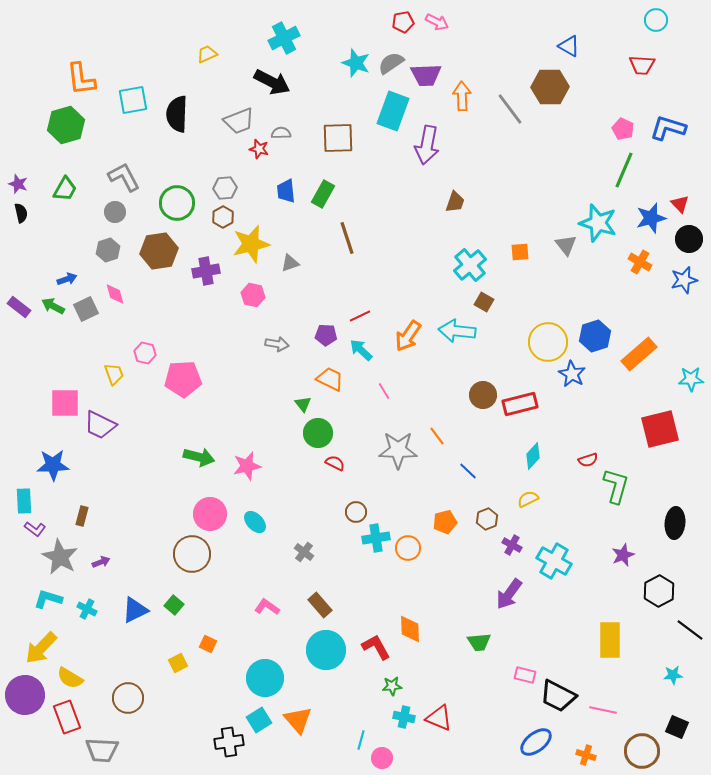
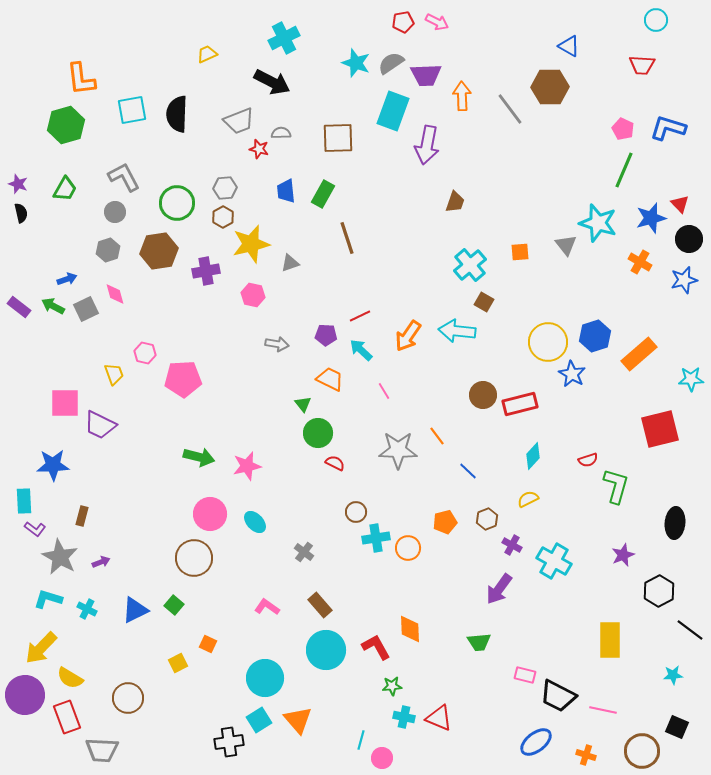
cyan square at (133, 100): moved 1 px left, 10 px down
brown circle at (192, 554): moved 2 px right, 4 px down
purple arrow at (509, 594): moved 10 px left, 5 px up
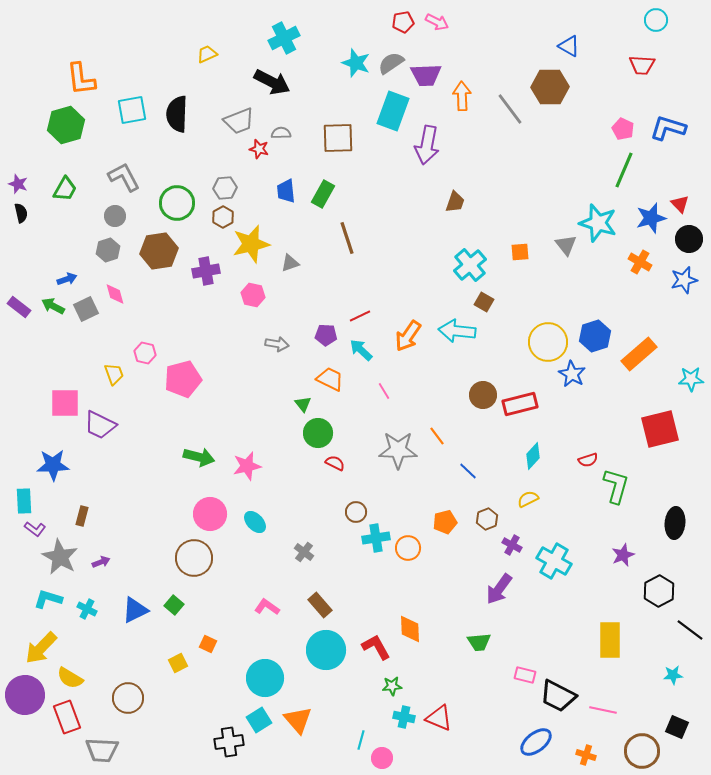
gray circle at (115, 212): moved 4 px down
pink pentagon at (183, 379): rotated 12 degrees counterclockwise
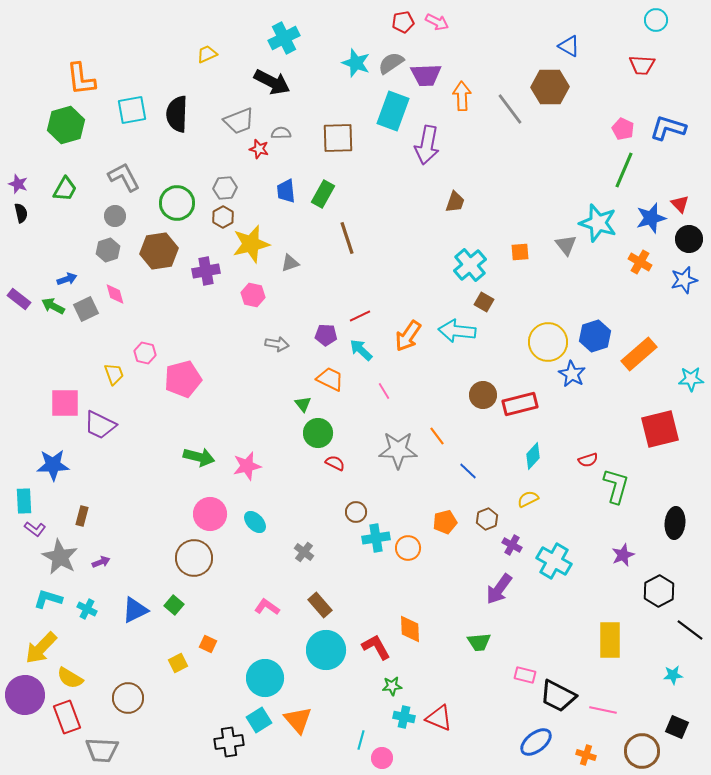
purple rectangle at (19, 307): moved 8 px up
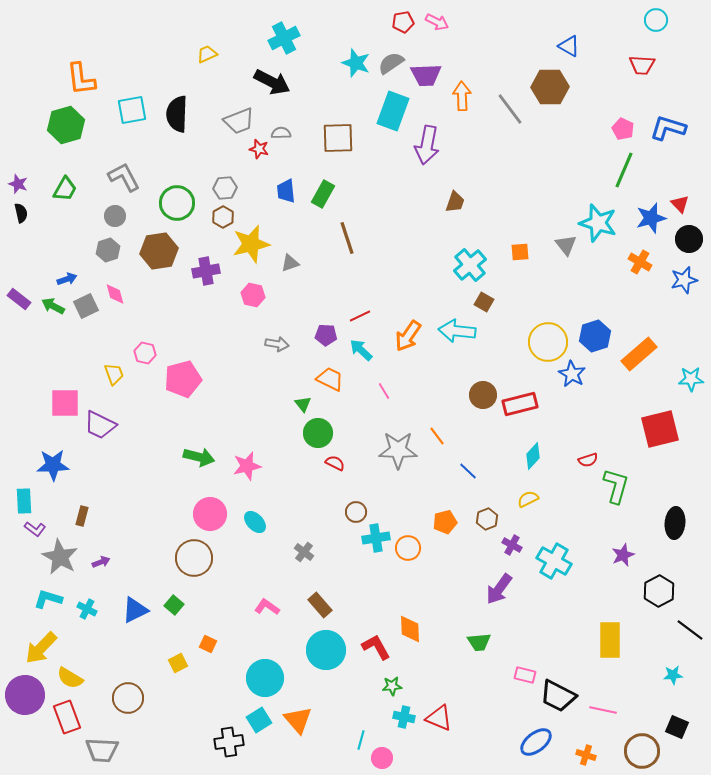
gray square at (86, 309): moved 3 px up
